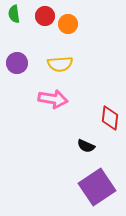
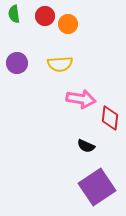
pink arrow: moved 28 px right
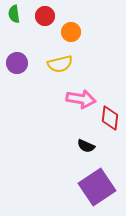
orange circle: moved 3 px right, 8 px down
yellow semicircle: rotated 10 degrees counterclockwise
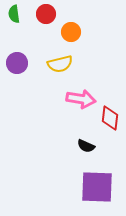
red circle: moved 1 px right, 2 px up
purple square: rotated 36 degrees clockwise
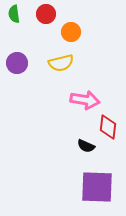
yellow semicircle: moved 1 px right, 1 px up
pink arrow: moved 4 px right, 1 px down
red diamond: moved 2 px left, 9 px down
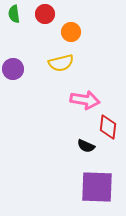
red circle: moved 1 px left
purple circle: moved 4 px left, 6 px down
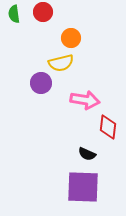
red circle: moved 2 px left, 2 px up
orange circle: moved 6 px down
purple circle: moved 28 px right, 14 px down
black semicircle: moved 1 px right, 8 px down
purple square: moved 14 px left
